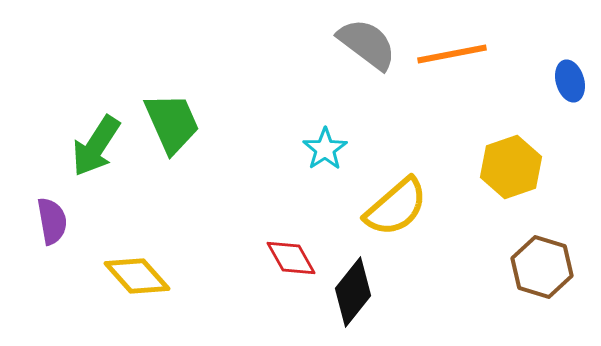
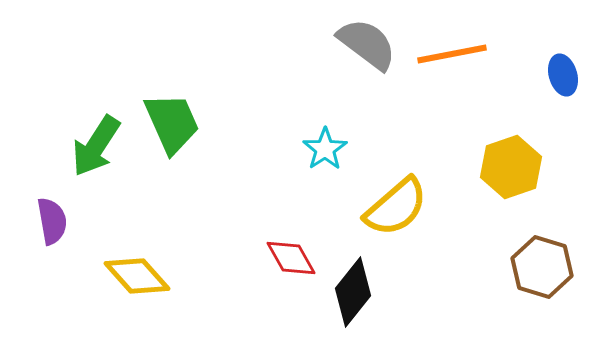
blue ellipse: moved 7 px left, 6 px up
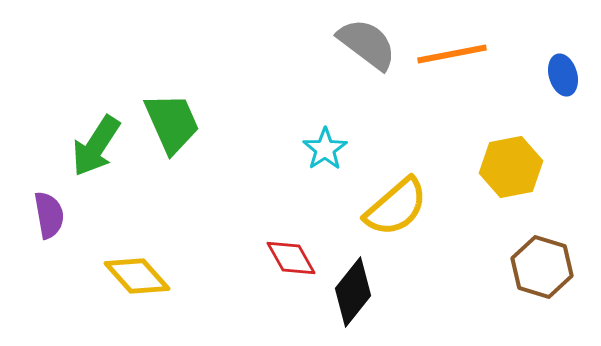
yellow hexagon: rotated 8 degrees clockwise
purple semicircle: moved 3 px left, 6 px up
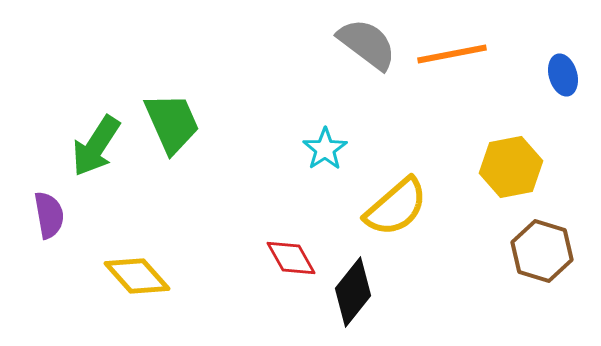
brown hexagon: moved 16 px up
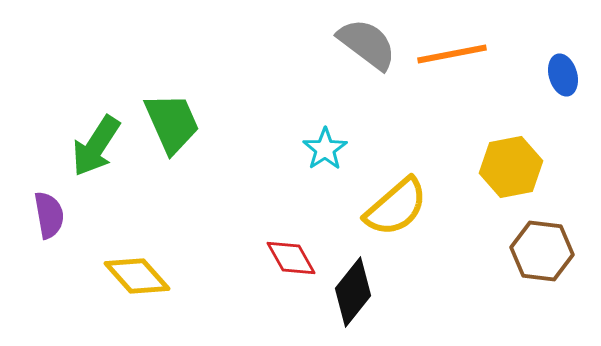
brown hexagon: rotated 10 degrees counterclockwise
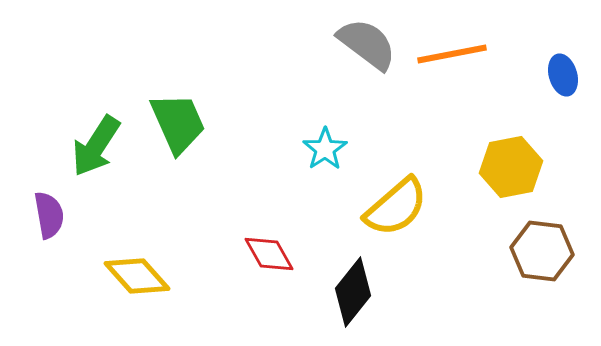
green trapezoid: moved 6 px right
red diamond: moved 22 px left, 4 px up
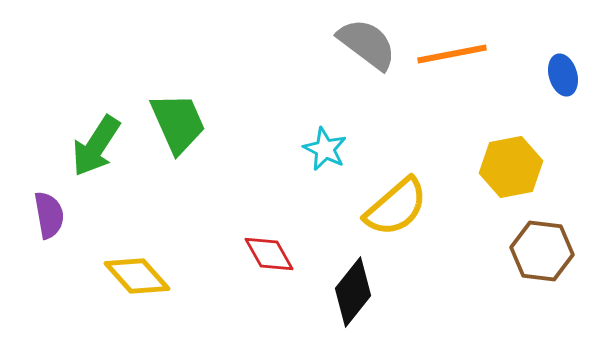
cyan star: rotated 12 degrees counterclockwise
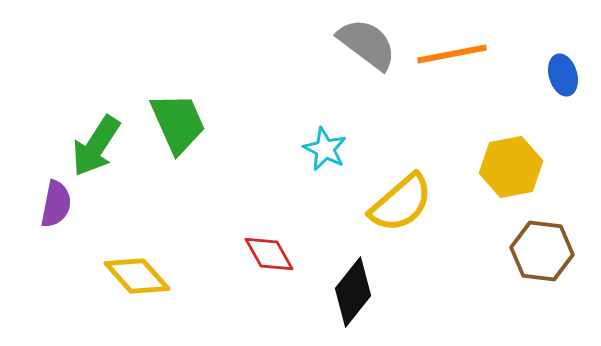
yellow semicircle: moved 5 px right, 4 px up
purple semicircle: moved 7 px right, 11 px up; rotated 21 degrees clockwise
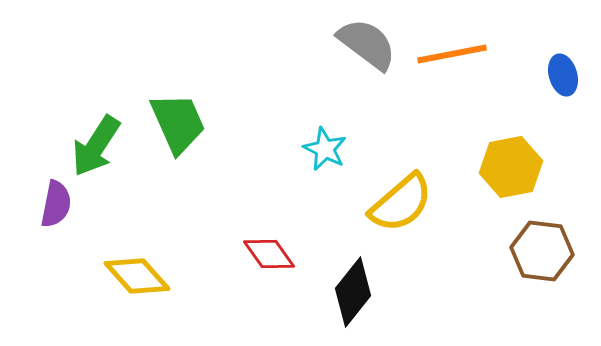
red diamond: rotated 6 degrees counterclockwise
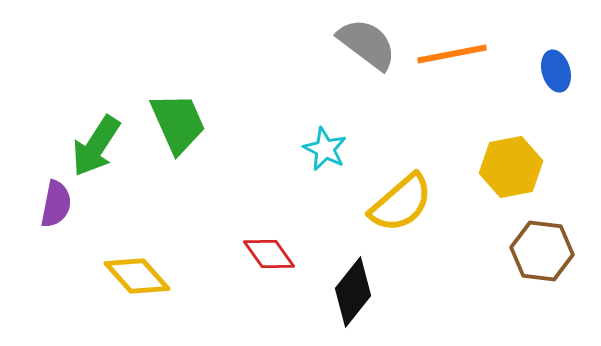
blue ellipse: moved 7 px left, 4 px up
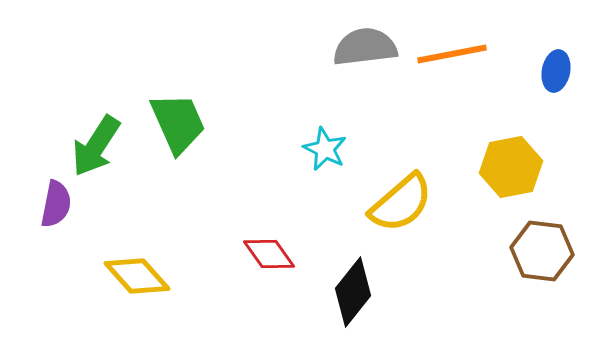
gray semicircle: moved 2 px left, 3 px down; rotated 44 degrees counterclockwise
blue ellipse: rotated 27 degrees clockwise
